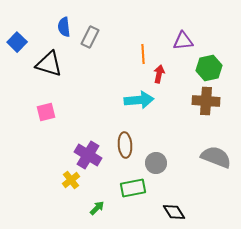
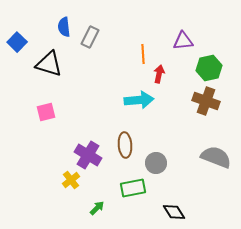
brown cross: rotated 16 degrees clockwise
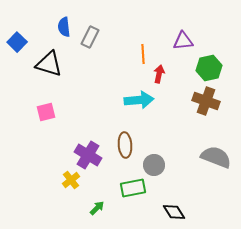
gray circle: moved 2 px left, 2 px down
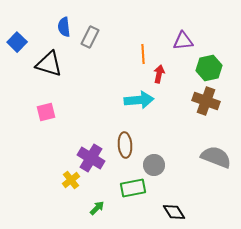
purple cross: moved 3 px right, 3 px down
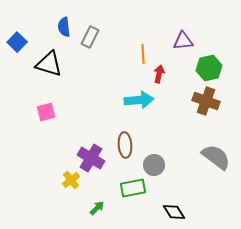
gray semicircle: rotated 16 degrees clockwise
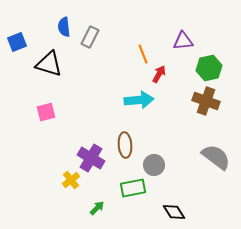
blue square: rotated 24 degrees clockwise
orange line: rotated 18 degrees counterclockwise
red arrow: rotated 18 degrees clockwise
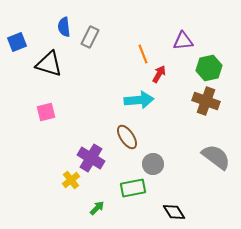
brown ellipse: moved 2 px right, 8 px up; rotated 30 degrees counterclockwise
gray circle: moved 1 px left, 1 px up
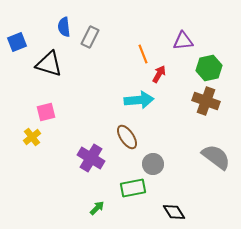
yellow cross: moved 39 px left, 43 px up
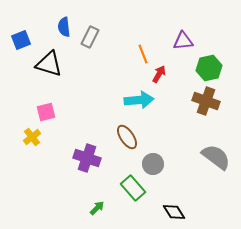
blue square: moved 4 px right, 2 px up
purple cross: moved 4 px left; rotated 12 degrees counterclockwise
green rectangle: rotated 60 degrees clockwise
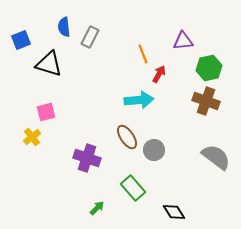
gray circle: moved 1 px right, 14 px up
